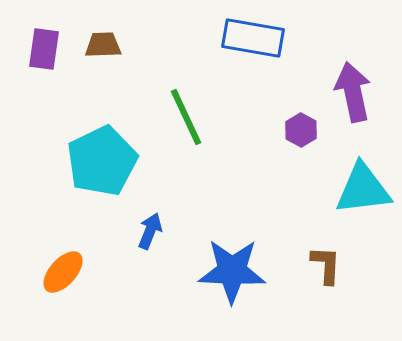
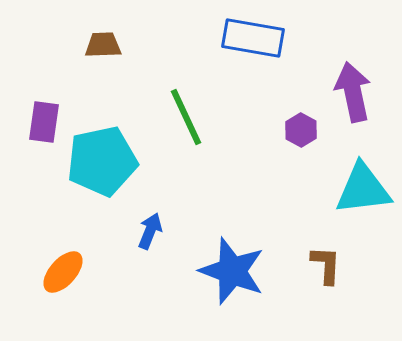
purple rectangle: moved 73 px down
cyan pentagon: rotated 14 degrees clockwise
blue star: rotated 18 degrees clockwise
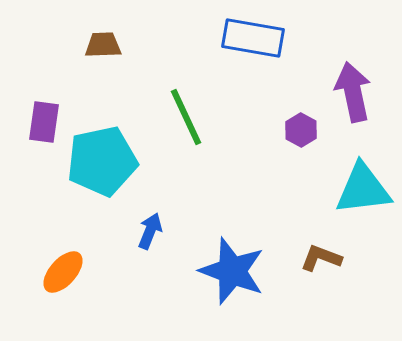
brown L-shape: moved 5 px left, 7 px up; rotated 72 degrees counterclockwise
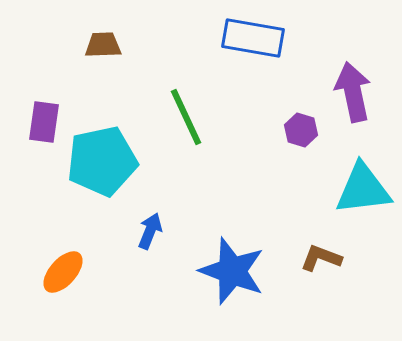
purple hexagon: rotated 12 degrees counterclockwise
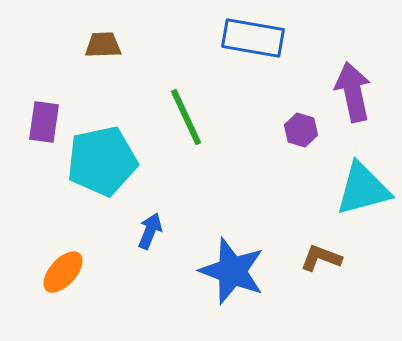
cyan triangle: rotated 8 degrees counterclockwise
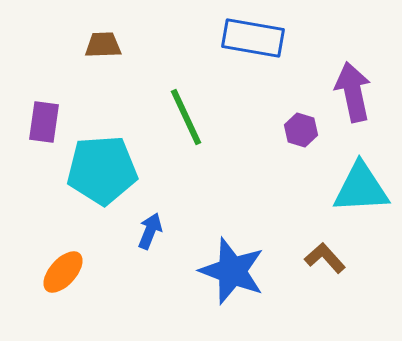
cyan pentagon: moved 9 px down; rotated 8 degrees clockwise
cyan triangle: moved 2 px left, 1 px up; rotated 12 degrees clockwise
brown L-shape: moved 4 px right; rotated 27 degrees clockwise
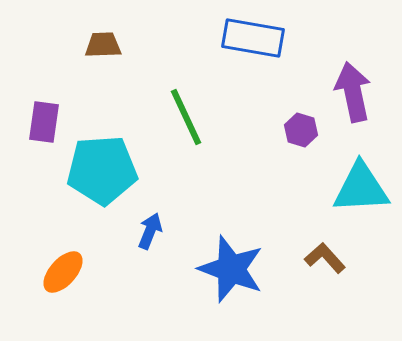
blue star: moved 1 px left, 2 px up
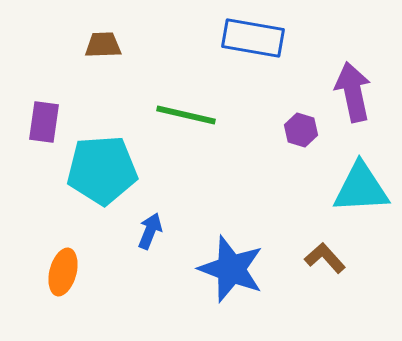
green line: moved 2 px up; rotated 52 degrees counterclockwise
orange ellipse: rotated 27 degrees counterclockwise
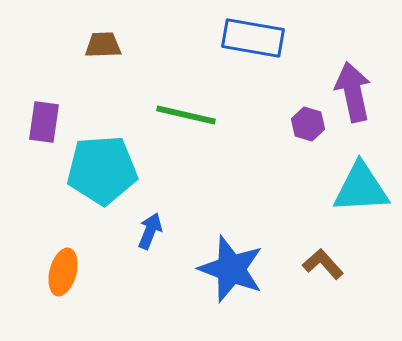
purple hexagon: moved 7 px right, 6 px up
brown L-shape: moved 2 px left, 6 px down
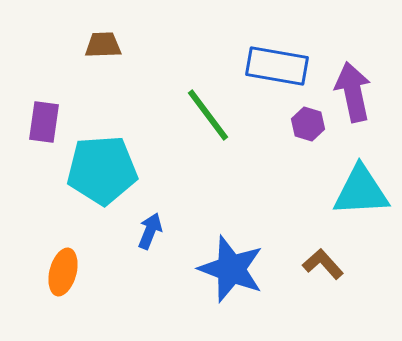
blue rectangle: moved 24 px right, 28 px down
green line: moved 22 px right; rotated 40 degrees clockwise
cyan triangle: moved 3 px down
